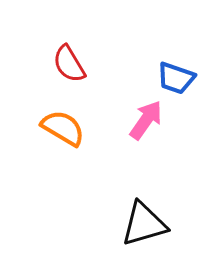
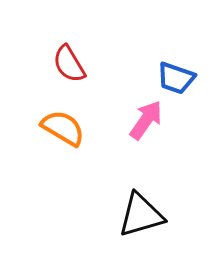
black triangle: moved 3 px left, 9 px up
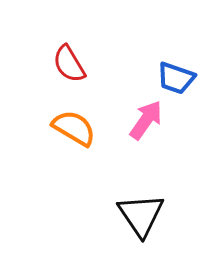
orange semicircle: moved 11 px right
black triangle: rotated 48 degrees counterclockwise
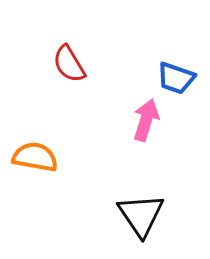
pink arrow: rotated 18 degrees counterclockwise
orange semicircle: moved 39 px left, 29 px down; rotated 21 degrees counterclockwise
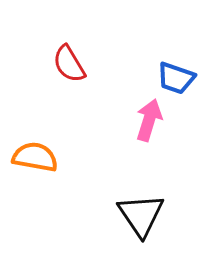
pink arrow: moved 3 px right
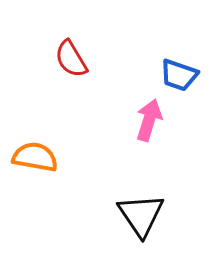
red semicircle: moved 2 px right, 5 px up
blue trapezoid: moved 3 px right, 3 px up
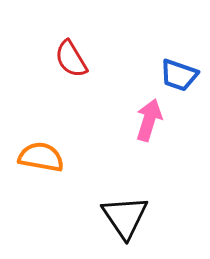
orange semicircle: moved 6 px right
black triangle: moved 16 px left, 2 px down
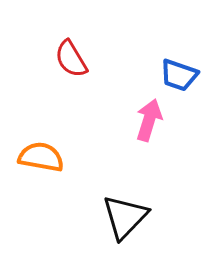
black triangle: rotated 18 degrees clockwise
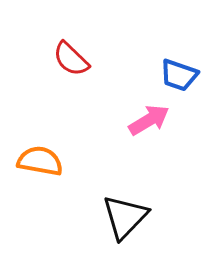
red semicircle: rotated 15 degrees counterclockwise
pink arrow: rotated 42 degrees clockwise
orange semicircle: moved 1 px left, 4 px down
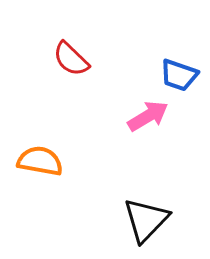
pink arrow: moved 1 px left, 4 px up
black triangle: moved 21 px right, 3 px down
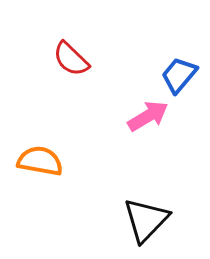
blue trapezoid: rotated 111 degrees clockwise
